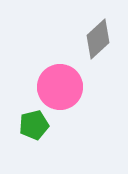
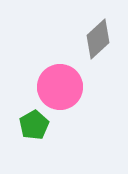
green pentagon: rotated 16 degrees counterclockwise
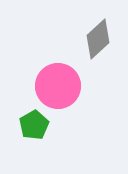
pink circle: moved 2 px left, 1 px up
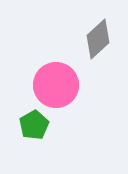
pink circle: moved 2 px left, 1 px up
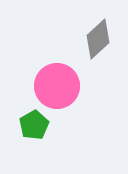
pink circle: moved 1 px right, 1 px down
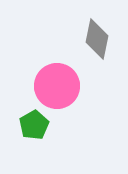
gray diamond: moved 1 px left; rotated 36 degrees counterclockwise
